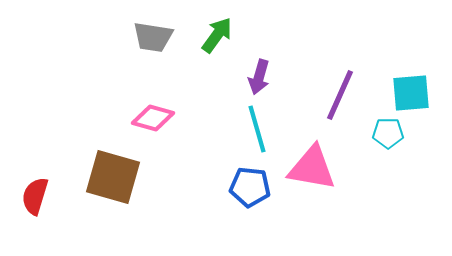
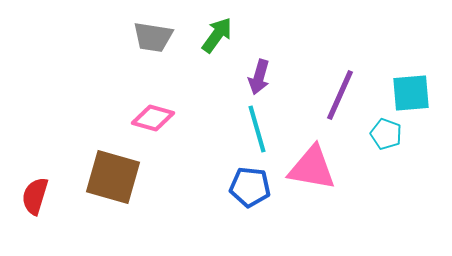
cyan pentagon: moved 2 px left, 1 px down; rotated 20 degrees clockwise
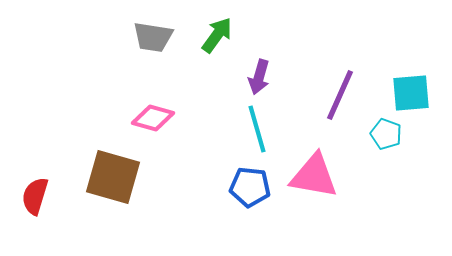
pink triangle: moved 2 px right, 8 px down
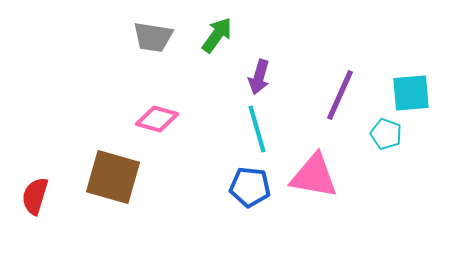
pink diamond: moved 4 px right, 1 px down
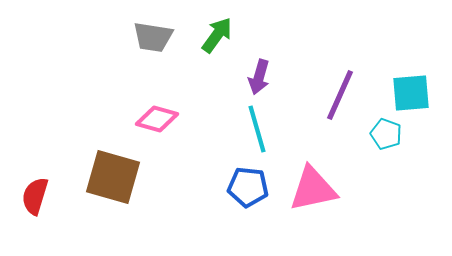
pink triangle: moved 1 px left, 13 px down; rotated 22 degrees counterclockwise
blue pentagon: moved 2 px left
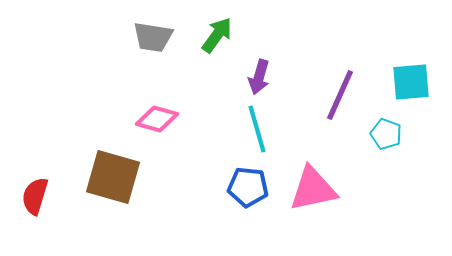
cyan square: moved 11 px up
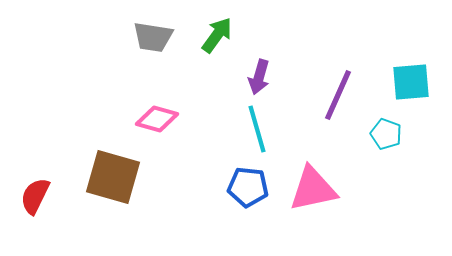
purple line: moved 2 px left
red semicircle: rotated 9 degrees clockwise
